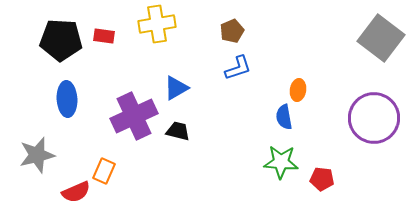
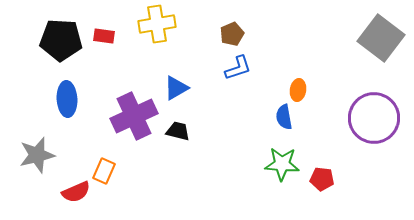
brown pentagon: moved 3 px down
green star: moved 1 px right, 2 px down
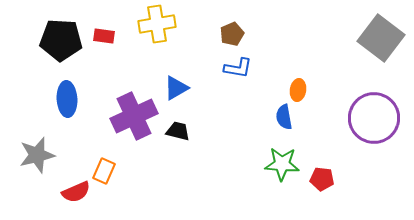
blue L-shape: rotated 28 degrees clockwise
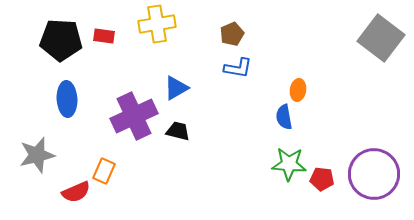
purple circle: moved 56 px down
green star: moved 7 px right
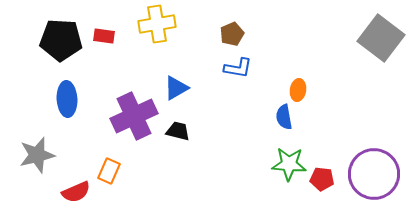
orange rectangle: moved 5 px right
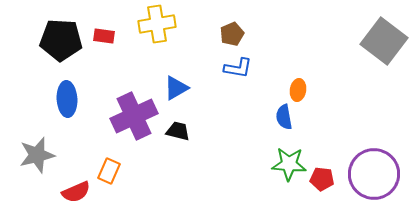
gray square: moved 3 px right, 3 px down
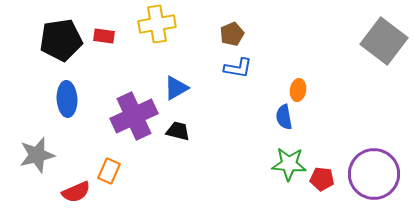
black pentagon: rotated 12 degrees counterclockwise
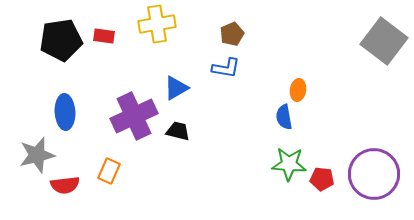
blue L-shape: moved 12 px left
blue ellipse: moved 2 px left, 13 px down
red semicircle: moved 11 px left, 7 px up; rotated 16 degrees clockwise
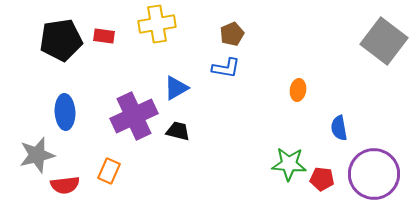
blue semicircle: moved 55 px right, 11 px down
